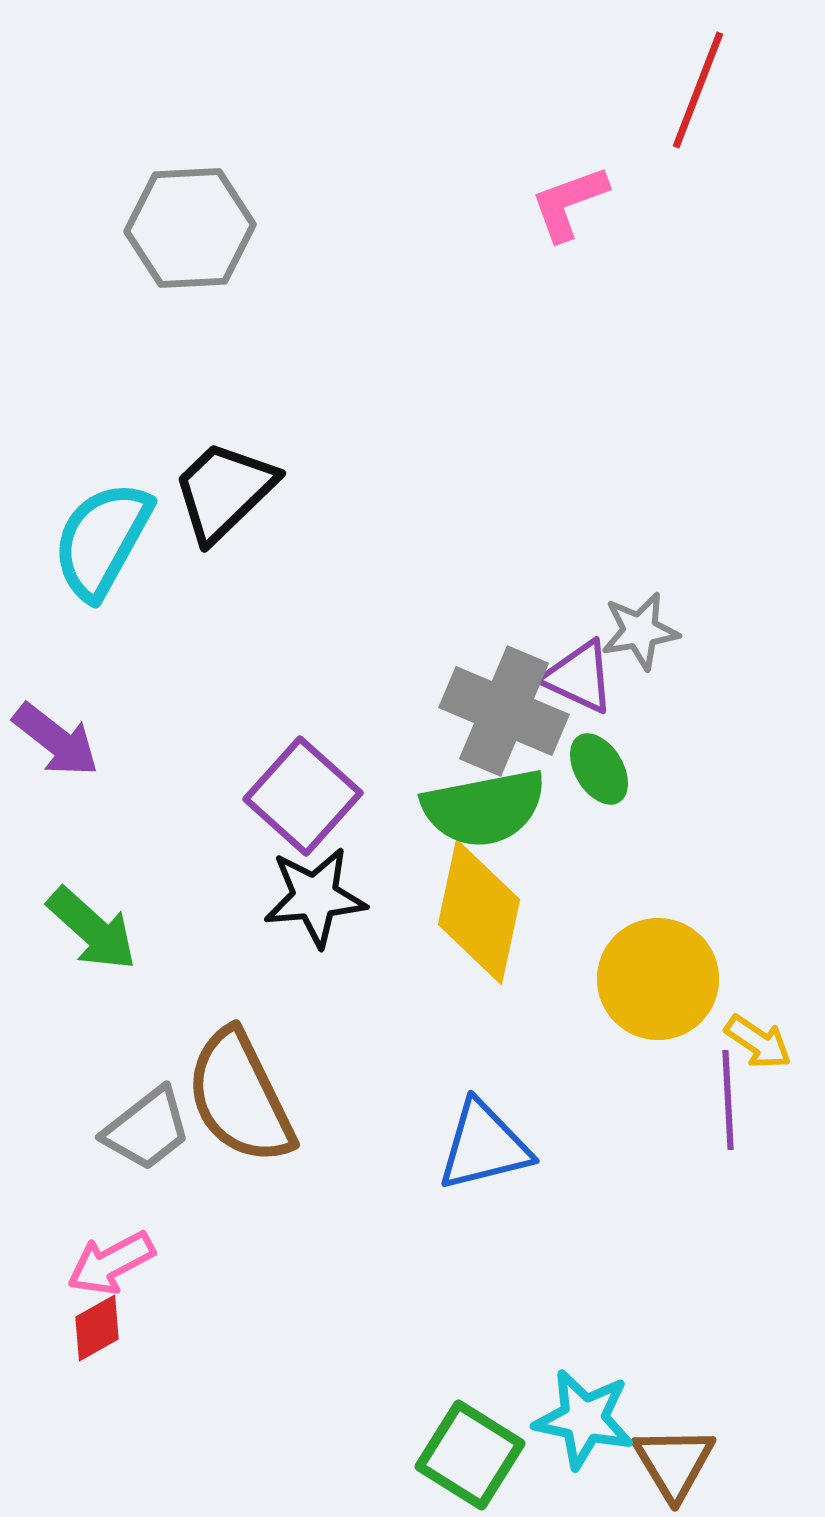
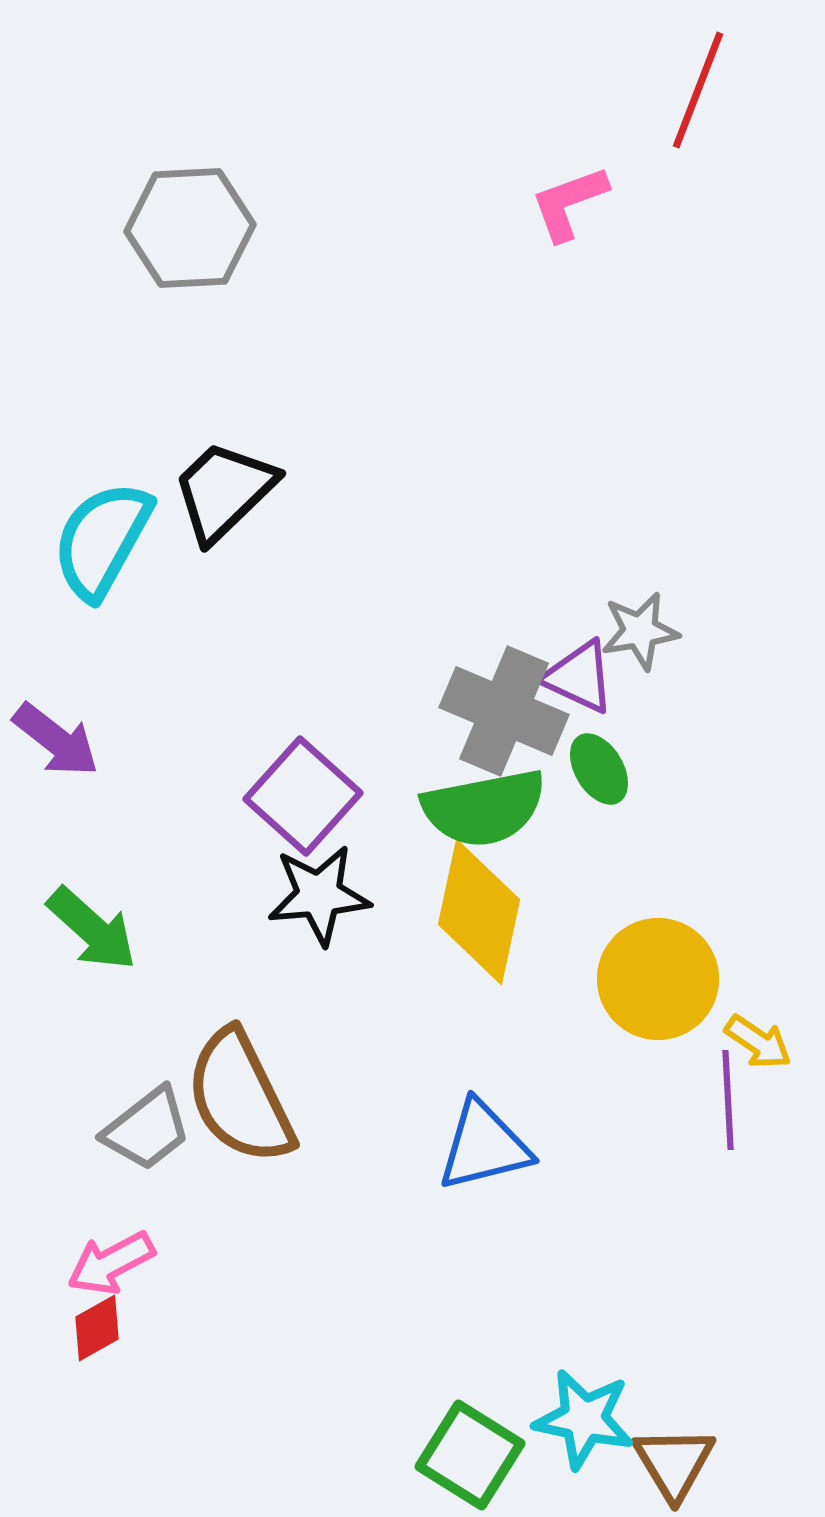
black star: moved 4 px right, 2 px up
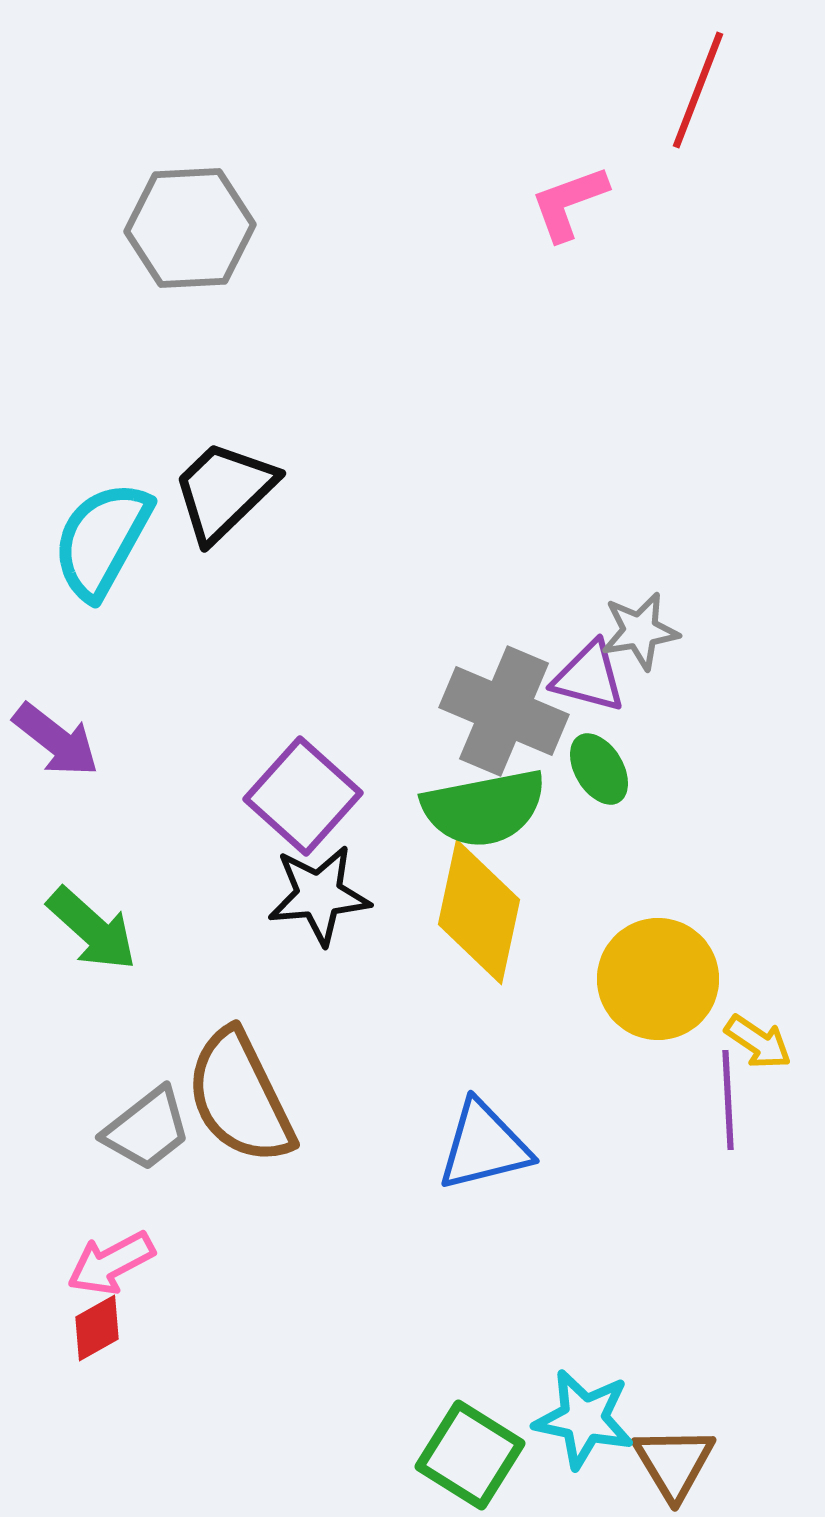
purple triangle: moved 10 px right; rotated 10 degrees counterclockwise
